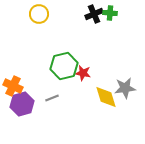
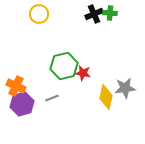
orange cross: moved 3 px right
yellow diamond: rotated 30 degrees clockwise
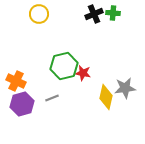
green cross: moved 3 px right
orange cross: moved 5 px up
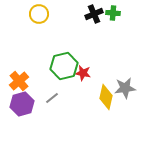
orange cross: moved 3 px right; rotated 24 degrees clockwise
gray line: rotated 16 degrees counterclockwise
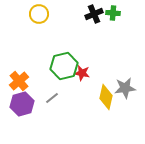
red star: moved 1 px left
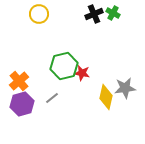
green cross: rotated 24 degrees clockwise
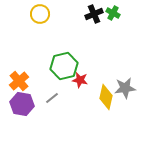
yellow circle: moved 1 px right
red star: moved 2 px left, 7 px down
purple hexagon: rotated 25 degrees clockwise
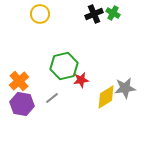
red star: moved 1 px right; rotated 21 degrees counterclockwise
yellow diamond: rotated 45 degrees clockwise
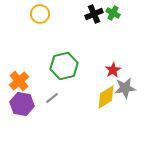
red star: moved 32 px right, 10 px up; rotated 21 degrees counterclockwise
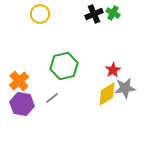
yellow diamond: moved 1 px right, 3 px up
